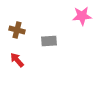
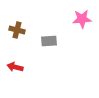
pink star: moved 3 px down
red arrow: moved 2 px left, 7 px down; rotated 35 degrees counterclockwise
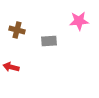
pink star: moved 3 px left, 2 px down
red arrow: moved 4 px left
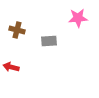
pink star: moved 1 px left, 3 px up
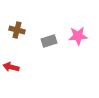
pink star: moved 18 px down
gray rectangle: rotated 14 degrees counterclockwise
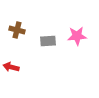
pink star: moved 1 px left
gray rectangle: moved 1 px left; rotated 14 degrees clockwise
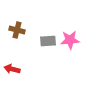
pink star: moved 7 px left, 4 px down
red arrow: moved 1 px right, 2 px down
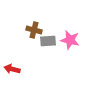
brown cross: moved 17 px right
pink star: rotated 18 degrees clockwise
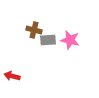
gray rectangle: moved 1 px up
red arrow: moved 7 px down
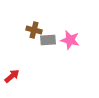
red arrow: rotated 126 degrees clockwise
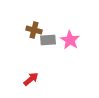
pink star: rotated 18 degrees clockwise
red arrow: moved 19 px right, 3 px down
